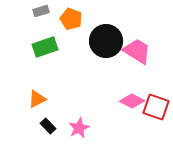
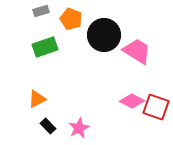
black circle: moved 2 px left, 6 px up
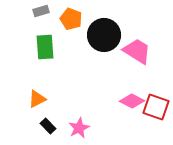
green rectangle: rotated 75 degrees counterclockwise
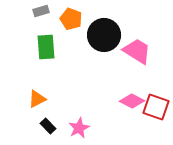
green rectangle: moved 1 px right
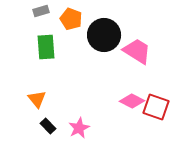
orange triangle: rotated 42 degrees counterclockwise
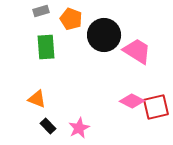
orange triangle: rotated 30 degrees counterclockwise
red square: rotated 32 degrees counterclockwise
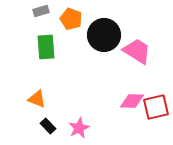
pink diamond: rotated 25 degrees counterclockwise
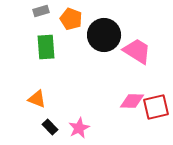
black rectangle: moved 2 px right, 1 px down
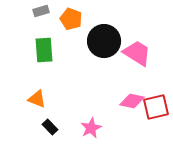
black circle: moved 6 px down
green rectangle: moved 2 px left, 3 px down
pink trapezoid: moved 2 px down
pink diamond: rotated 10 degrees clockwise
pink star: moved 12 px right
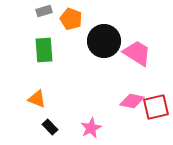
gray rectangle: moved 3 px right
